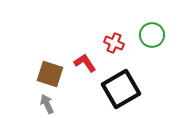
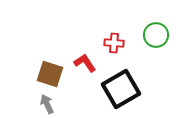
green circle: moved 4 px right
red cross: rotated 18 degrees counterclockwise
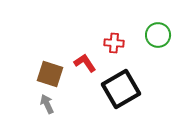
green circle: moved 2 px right
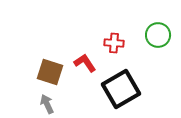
brown square: moved 2 px up
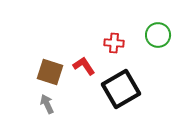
red L-shape: moved 1 px left, 3 px down
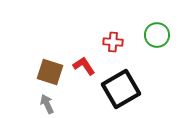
green circle: moved 1 px left
red cross: moved 1 px left, 1 px up
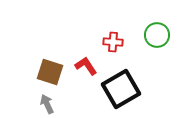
red L-shape: moved 2 px right
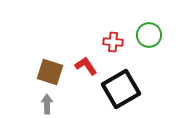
green circle: moved 8 px left
gray arrow: rotated 24 degrees clockwise
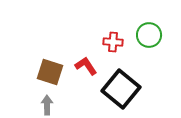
black square: rotated 21 degrees counterclockwise
gray arrow: moved 1 px down
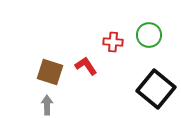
black square: moved 35 px right
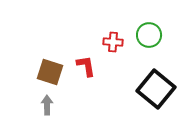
red L-shape: rotated 25 degrees clockwise
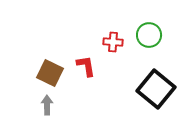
brown square: moved 1 px down; rotated 8 degrees clockwise
